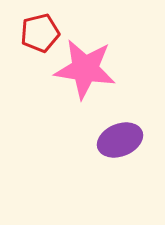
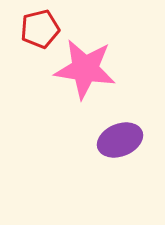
red pentagon: moved 4 px up
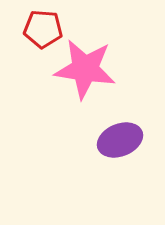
red pentagon: moved 3 px right; rotated 18 degrees clockwise
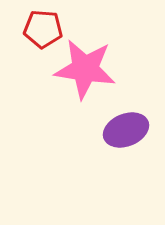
purple ellipse: moved 6 px right, 10 px up
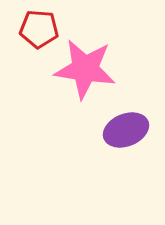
red pentagon: moved 4 px left
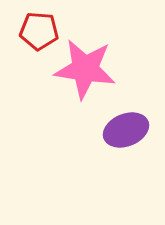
red pentagon: moved 2 px down
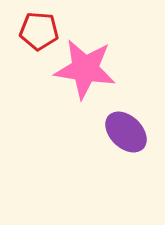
purple ellipse: moved 2 px down; rotated 66 degrees clockwise
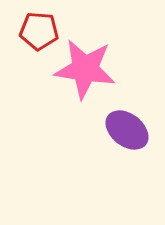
purple ellipse: moved 1 px right, 2 px up; rotated 6 degrees counterclockwise
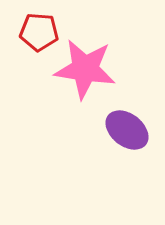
red pentagon: moved 1 px down
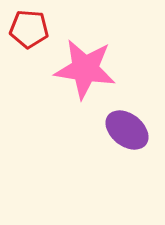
red pentagon: moved 10 px left, 3 px up
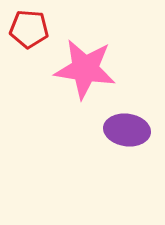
purple ellipse: rotated 30 degrees counterclockwise
